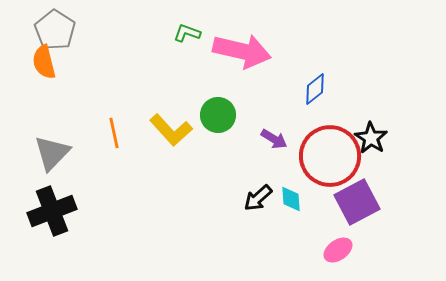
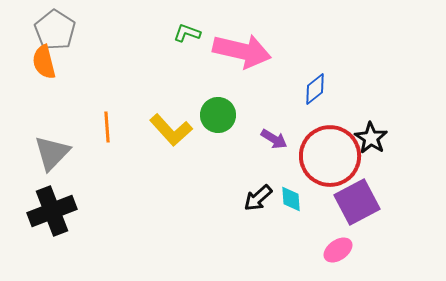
orange line: moved 7 px left, 6 px up; rotated 8 degrees clockwise
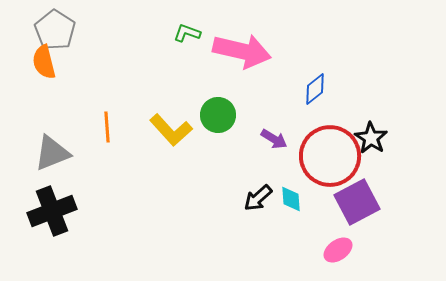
gray triangle: rotated 24 degrees clockwise
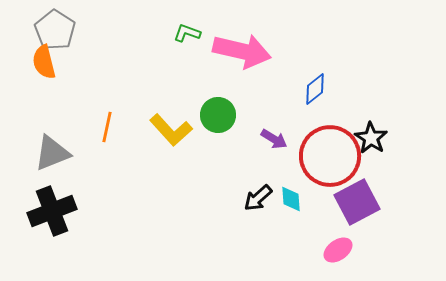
orange line: rotated 16 degrees clockwise
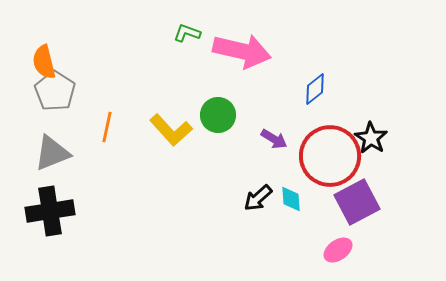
gray pentagon: moved 61 px down
black cross: moved 2 px left; rotated 12 degrees clockwise
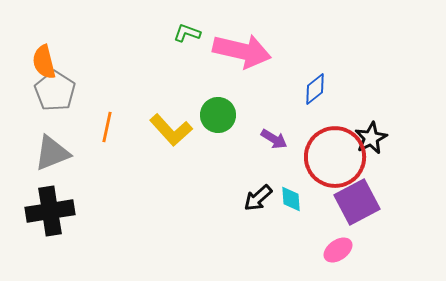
black star: rotated 12 degrees clockwise
red circle: moved 5 px right, 1 px down
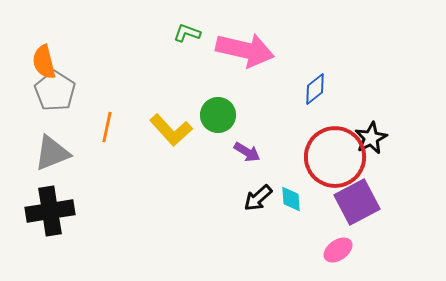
pink arrow: moved 3 px right, 1 px up
purple arrow: moved 27 px left, 13 px down
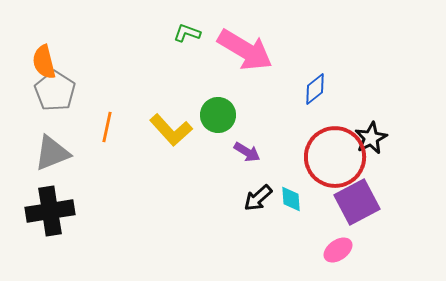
pink arrow: rotated 18 degrees clockwise
